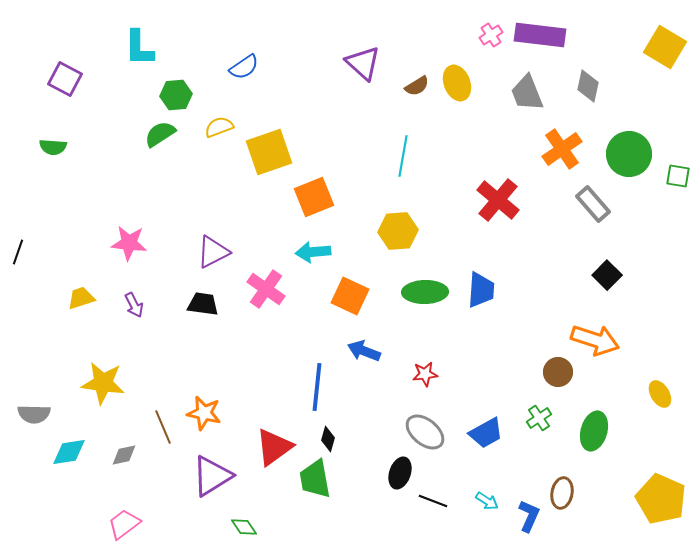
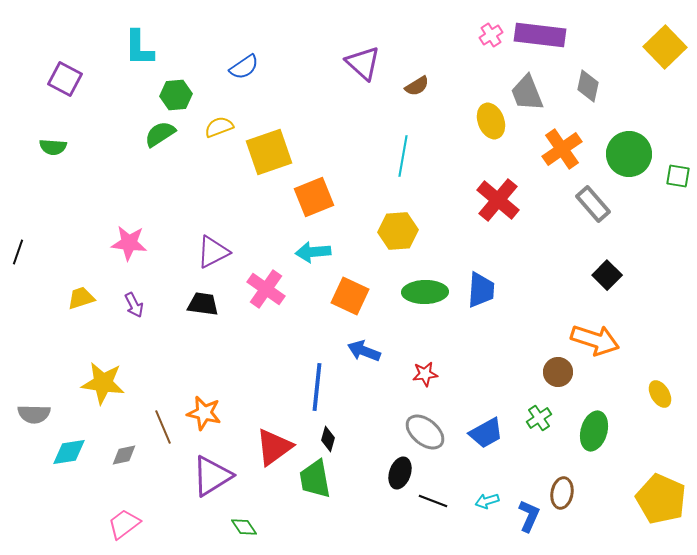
yellow square at (665, 47): rotated 15 degrees clockwise
yellow ellipse at (457, 83): moved 34 px right, 38 px down
cyan arrow at (487, 501): rotated 130 degrees clockwise
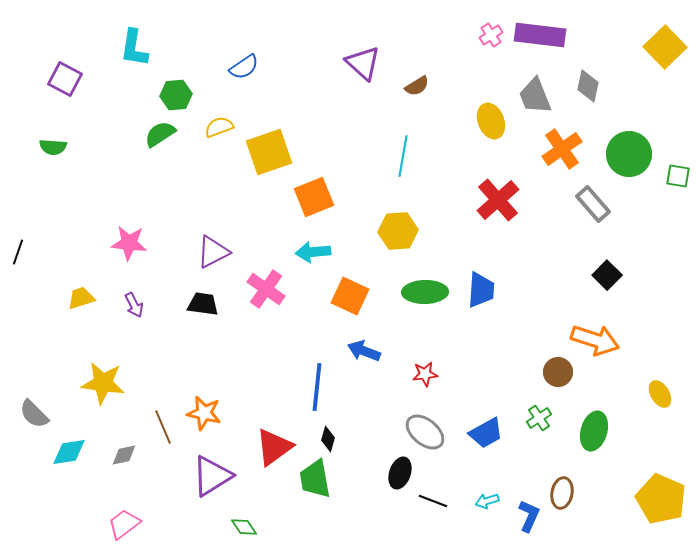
cyan L-shape at (139, 48): moved 5 px left; rotated 9 degrees clockwise
gray trapezoid at (527, 93): moved 8 px right, 3 px down
red cross at (498, 200): rotated 9 degrees clockwise
gray semicircle at (34, 414): rotated 44 degrees clockwise
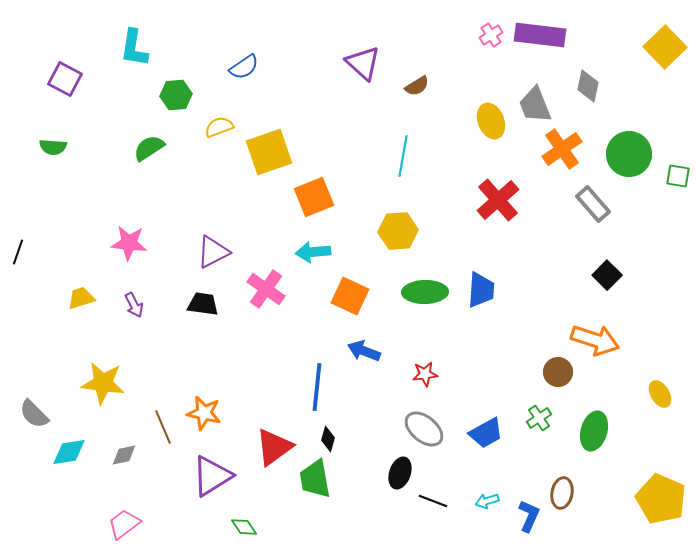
gray trapezoid at (535, 96): moved 9 px down
green semicircle at (160, 134): moved 11 px left, 14 px down
gray ellipse at (425, 432): moved 1 px left, 3 px up
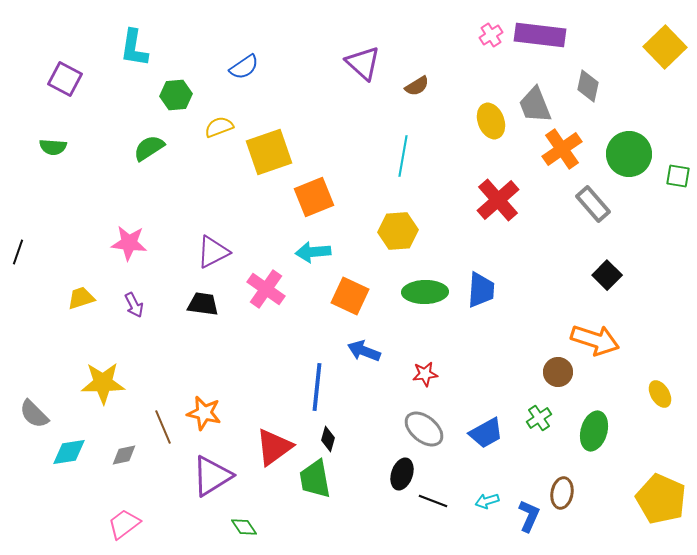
yellow star at (103, 383): rotated 9 degrees counterclockwise
black ellipse at (400, 473): moved 2 px right, 1 px down
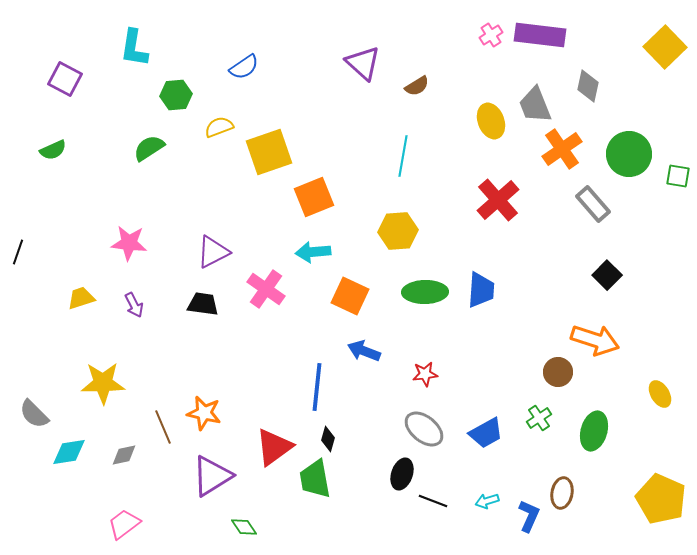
green semicircle at (53, 147): moved 3 px down; rotated 28 degrees counterclockwise
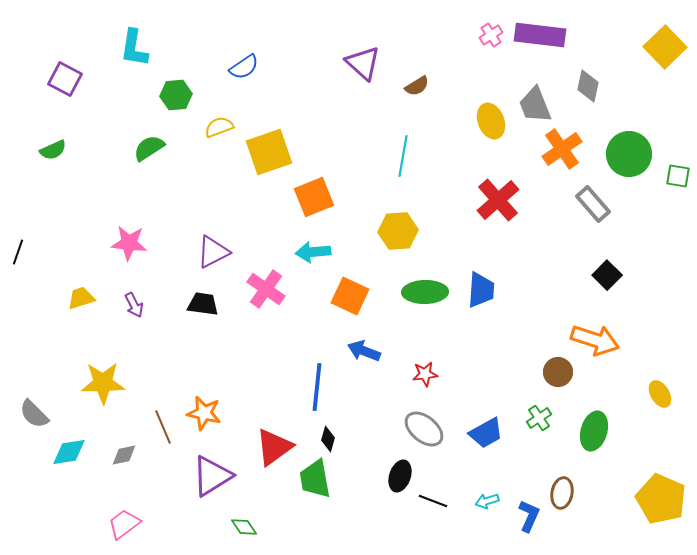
black ellipse at (402, 474): moved 2 px left, 2 px down
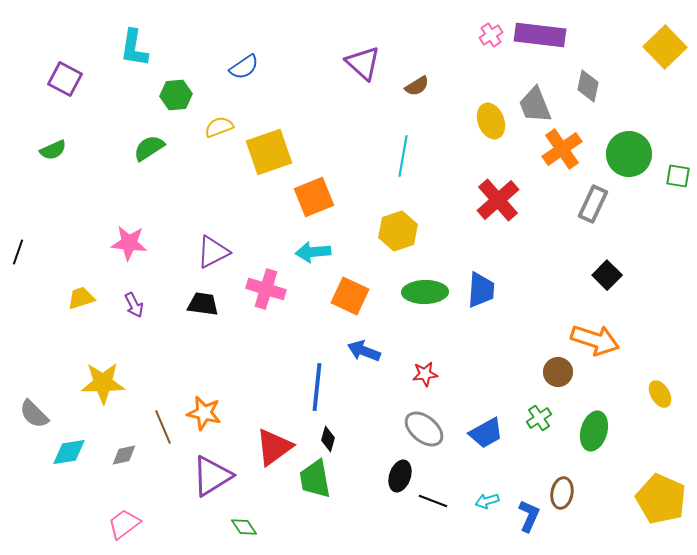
gray rectangle at (593, 204): rotated 66 degrees clockwise
yellow hexagon at (398, 231): rotated 15 degrees counterclockwise
pink cross at (266, 289): rotated 18 degrees counterclockwise
